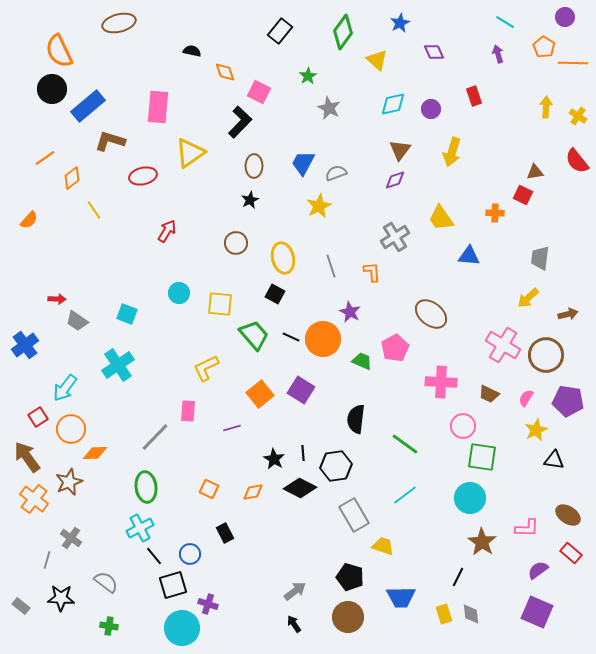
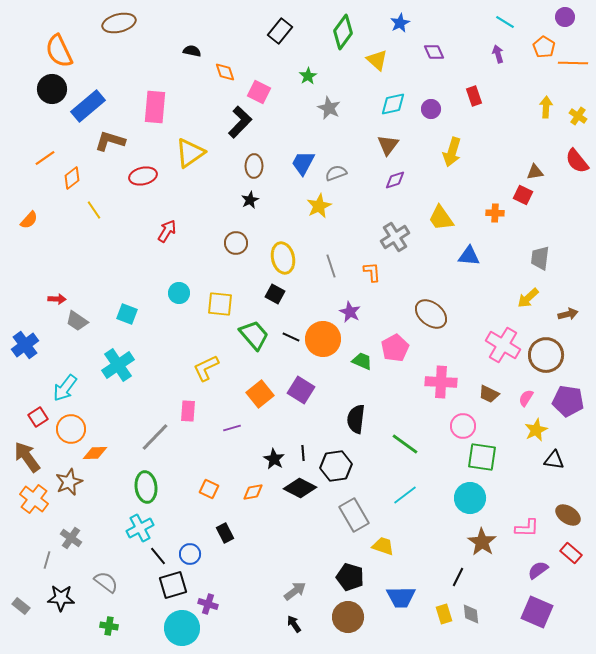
pink rectangle at (158, 107): moved 3 px left
brown triangle at (400, 150): moved 12 px left, 5 px up
black line at (154, 556): moved 4 px right
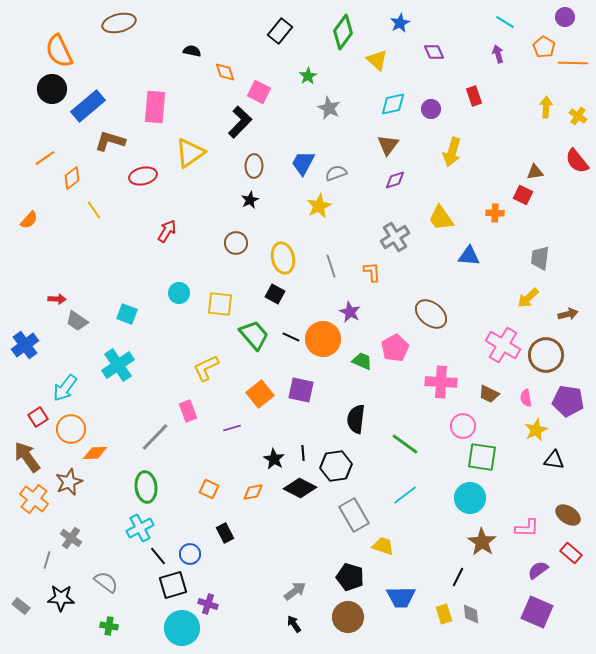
purple square at (301, 390): rotated 20 degrees counterclockwise
pink semicircle at (526, 398): rotated 42 degrees counterclockwise
pink rectangle at (188, 411): rotated 25 degrees counterclockwise
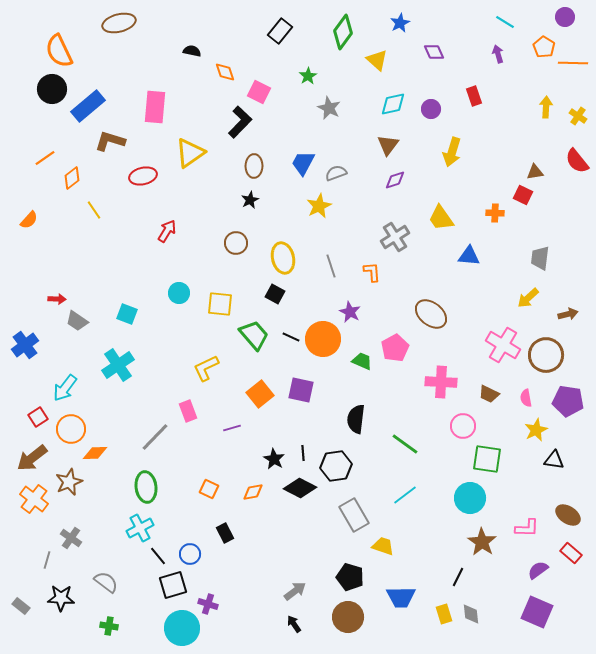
brown arrow at (27, 457): moved 5 px right, 1 px down; rotated 92 degrees counterclockwise
green square at (482, 457): moved 5 px right, 2 px down
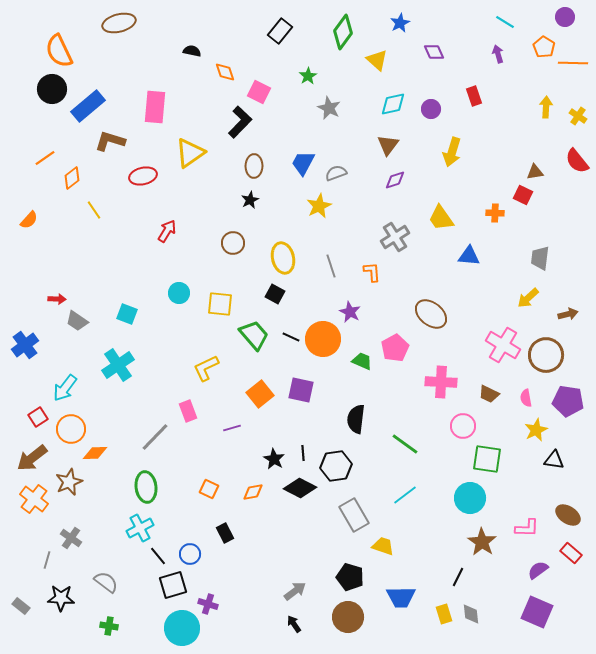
brown circle at (236, 243): moved 3 px left
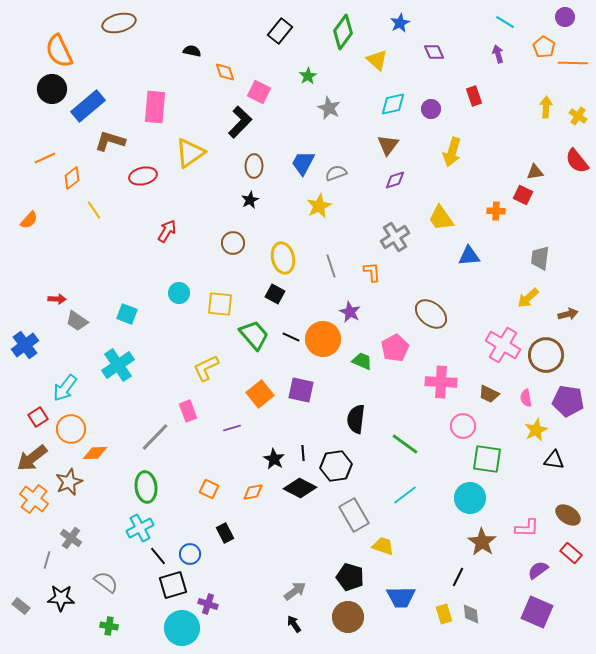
orange line at (45, 158): rotated 10 degrees clockwise
orange cross at (495, 213): moved 1 px right, 2 px up
blue triangle at (469, 256): rotated 10 degrees counterclockwise
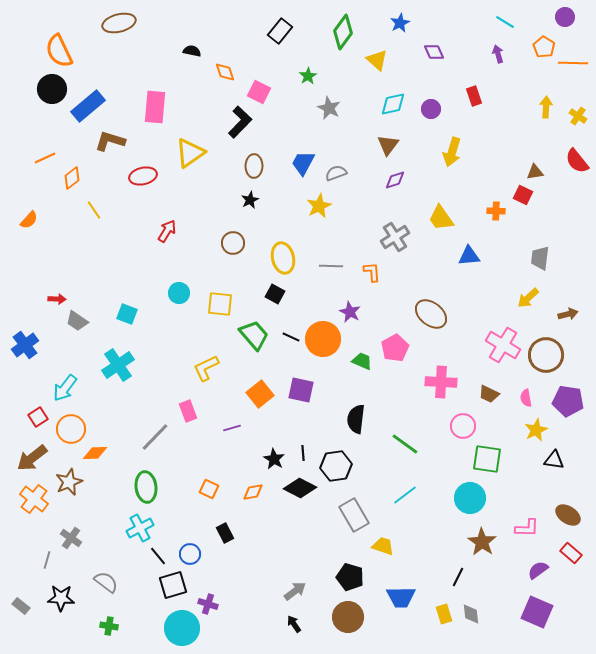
gray line at (331, 266): rotated 70 degrees counterclockwise
